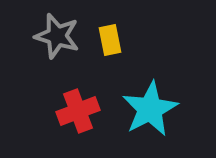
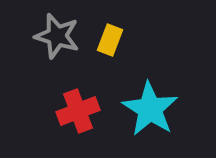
yellow rectangle: rotated 32 degrees clockwise
cyan star: rotated 12 degrees counterclockwise
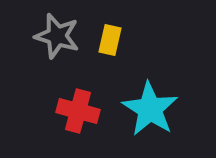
yellow rectangle: rotated 8 degrees counterclockwise
red cross: rotated 36 degrees clockwise
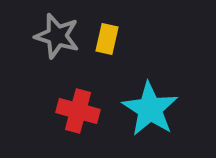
yellow rectangle: moved 3 px left, 1 px up
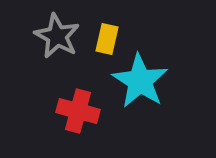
gray star: rotated 12 degrees clockwise
cyan star: moved 10 px left, 28 px up
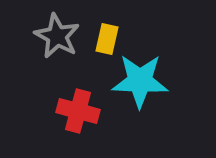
cyan star: rotated 30 degrees counterclockwise
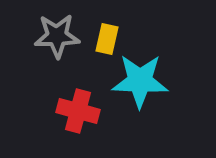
gray star: rotated 30 degrees counterclockwise
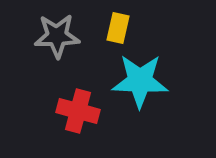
yellow rectangle: moved 11 px right, 11 px up
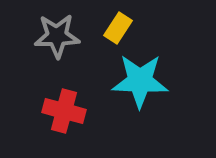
yellow rectangle: rotated 20 degrees clockwise
red cross: moved 14 px left
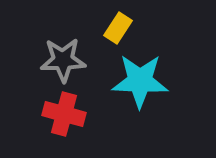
gray star: moved 6 px right, 24 px down
red cross: moved 3 px down
